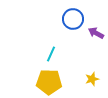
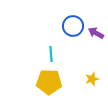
blue circle: moved 7 px down
cyan line: rotated 28 degrees counterclockwise
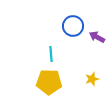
purple arrow: moved 1 px right, 4 px down
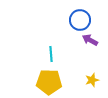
blue circle: moved 7 px right, 6 px up
purple arrow: moved 7 px left, 3 px down
yellow star: moved 1 px down
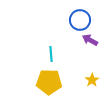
yellow star: rotated 16 degrees counterclockwise
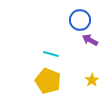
cyan line: rotated 70 degrees counterclockwise
yellow pentagon: moved 1 px left, 1 px up; rotated 20 degrees clockwise
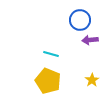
purple arrow: rotated 35 degrees counterclockwise
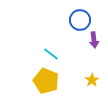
purple arrow: moved 4 px right; rotated 91 degrees counterclockwise
cyan line: rotated 21 degrees clockwise
yellow pentagon: moved 2 px left
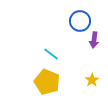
blue circle: moved 1 px down
purple arrow: rotated 14 degrees clockwise
yellow pentagon: moved 1 px right, 1 px down
